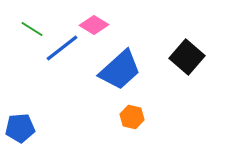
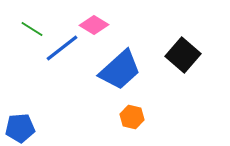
black square: moved 4 px left, 2 px up
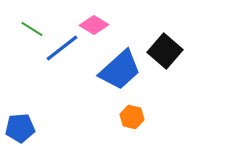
black square: moved 18 px left, 4 px up
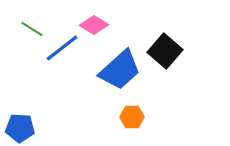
orange hexagon: rotated 15 degrees counterclockwise
blue pentagon: rotated 8 degrees clockwise
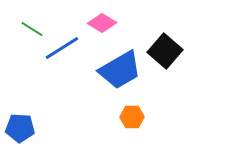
pink diamond: moved 8 px right, 2 px up
blue line: rotated 6 degrees clockwise
blue trapezoid: rotated 12 degrees clockwise
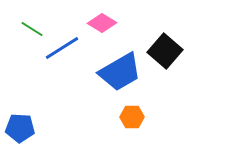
blue trapezoid: moved 2 px down
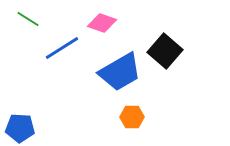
pink diamond: rotated 12 degrees counterclockwise
green line: moved 4 px left, 10 px up
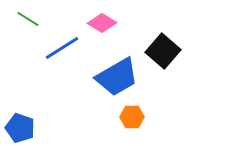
pink diamond: rotated 12 degrees clockwise
black square: moved 2 px left
blue trapezoid: moved 3 px left, 5 px down
blue pentagon: rotated 16 degrees clockwise
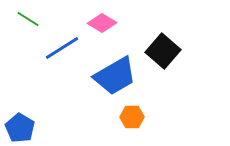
blue trapezoid: moved 2 px left, 1 px up
blue pentagon: rotated 12 degrees clockwise
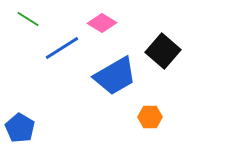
orange hexagon: moved 18 px right
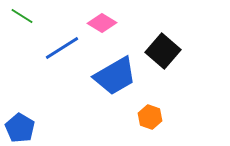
green line: moved 6 px left, 3 px up
orange hexagon: rotated 20 degrees clockwise
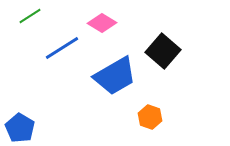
green line: moved 8 px right; rotated 65 degrees counterclockwise
